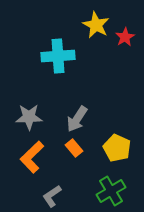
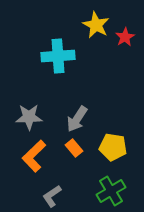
yellow pentagon: moved 4 px left, 1 px up; rotated 16 degrees counterclockwise
orange L-shape: moved 2 px right, 1 px up
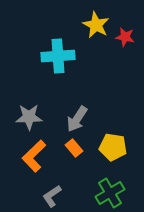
red star: rotated 30 degrees counterclockwise
green cross: moved 1 px left, 2 px down
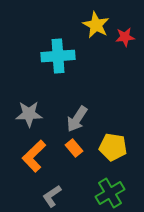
red star: rotated 18 degrees counterclockwise
gray star: moved 3 px up
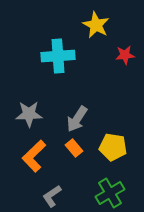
red star: moved 18 px down
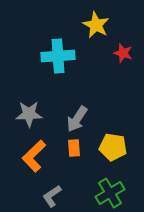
red star: moved 2 px left, 2 px up; rotated 24 degrees clockwise
orange rectangle: rotated 36 degrees clockwise
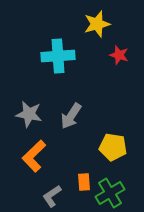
yellow star: moved 1 px right, 1 px up; rotated 28 degrees clockwise
red star: moved 4 px left, 2 px down
gray star: rotated 12 degrees clockwise
gray arrow: moved 6 px left, 3 px up
orange rectangle: moved 10 px right, 34 px down
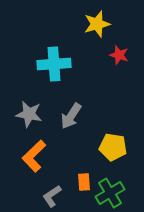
cyan cross: moved 4 px left, 8 px down
